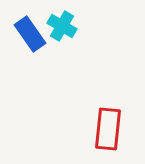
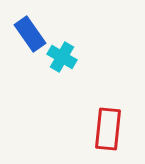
cyan cross: moved 31 px down
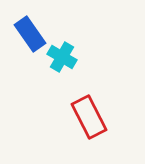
red rectangle: moved 19 px left, 12 px up; rotated 33 degrees counterclockwise
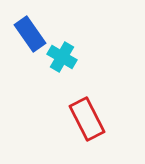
red rectangle: moved 2 px left, 2 px down
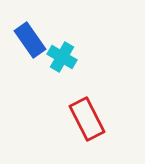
blue rectangle: moved 6 px down
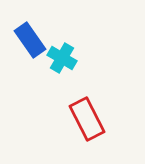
cyan cross: moved 1 px down
